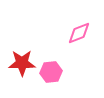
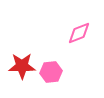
red star: moved 3 px down
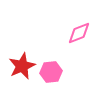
red star: rotated 24 degrees counterclockwise
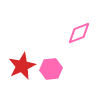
pink hexagon: moved 3 px up
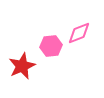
pink hexagon: moved 23 px up
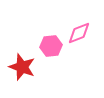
red star: moved 1 px down; rotated 28 degrees counterclockwise
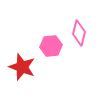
pink diamond: rotated 55 degrees counterclockwise
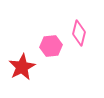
red star: rotated 24 degrees clockwise
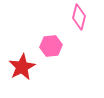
pink diamond: moved 16 px up
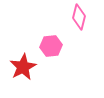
red star: moved 1 px right
